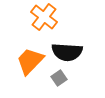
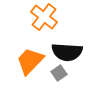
gray square: moved 5 px up
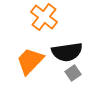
black semicircle: rotated 12 degrees counterclockwise
gray square: moved 14 px right
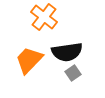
orange trapezoid: moved 1 px left, 1 px up
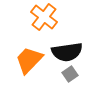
gray square: moved 3 px left, 1 px down
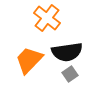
orange cross: moved 3 px right, 1 px down
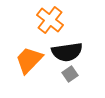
orange cross: moved 3 px right, 2 px down
